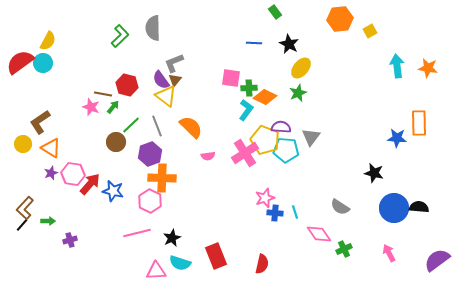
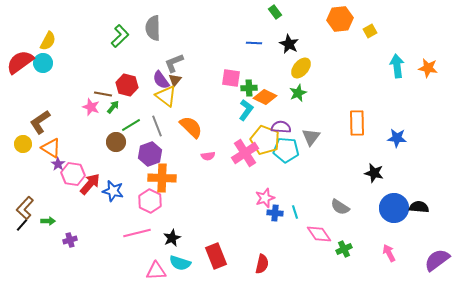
orange rectangle at (419, 123): moved 62 px left
green line at (131, 125): rotated 12 degrees clockwise
purple star at (51, 173): moved 7 px right, 9 px up; rotated 16 degrees counterclockwise
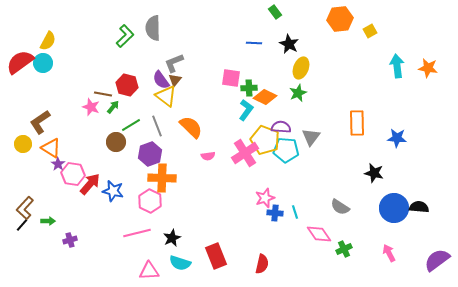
green L-shape at (120, 36): moved 5 px right
yellow ellipse at (301, 68): rotated 20 degrees counterclockwise
pink triangle at (156, 271): moved 7 px left
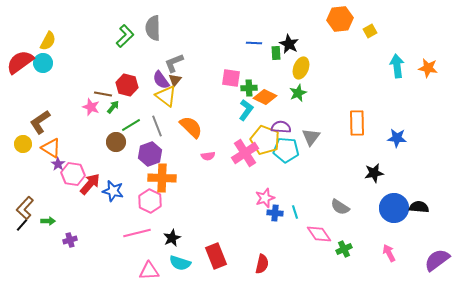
green rectangle at (275, 12): moved 1 px right, 41 px down; rotated 32 degrees clockwise
black star at (374, 173): rotated 24 degrees counterclockwise
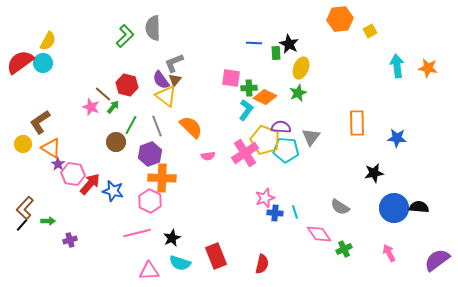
brown line at (103, 94): rotated 30 degrees clockwise
green line at (131, 125): rotated 30 degrees counterclockwise
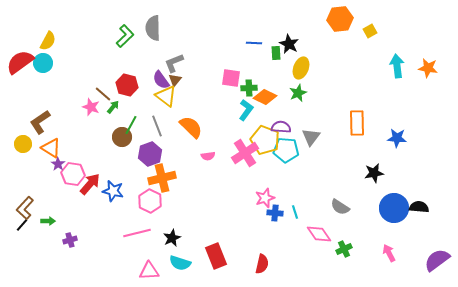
brown circle at (116, 142): moved 6 px right, 5 px up
orange cross at (162, 178): rotated 16 degrees counterclockwise
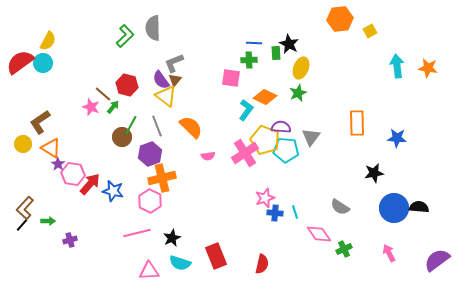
green cross at (249, 88): moved 28 px up
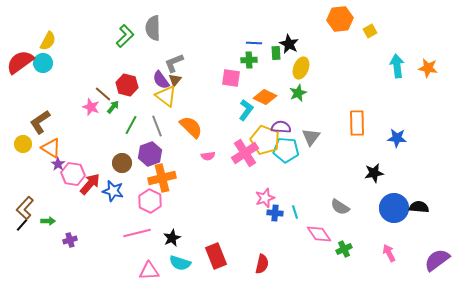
brown circle at (122, 137): moved 26 px down
